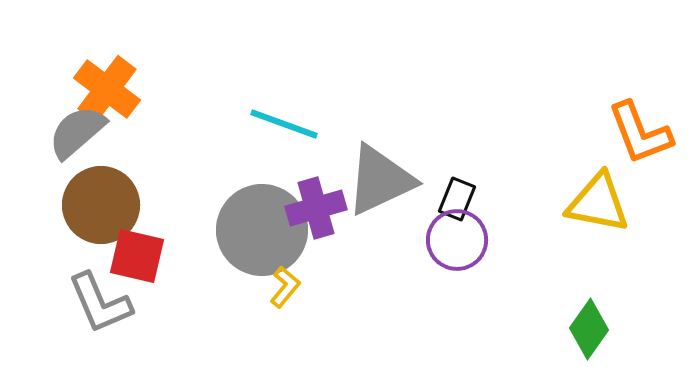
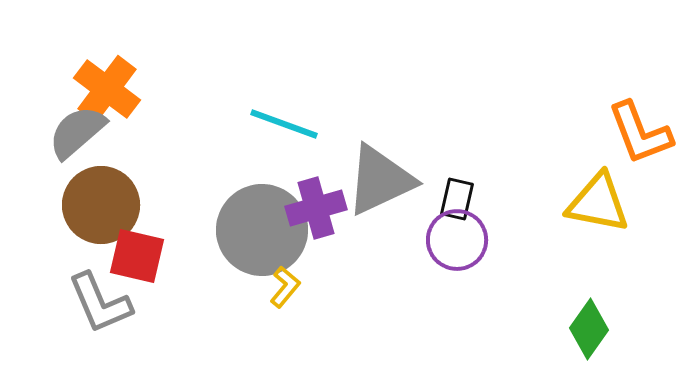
black rectangle: rotated 9 degrees counterclockwise
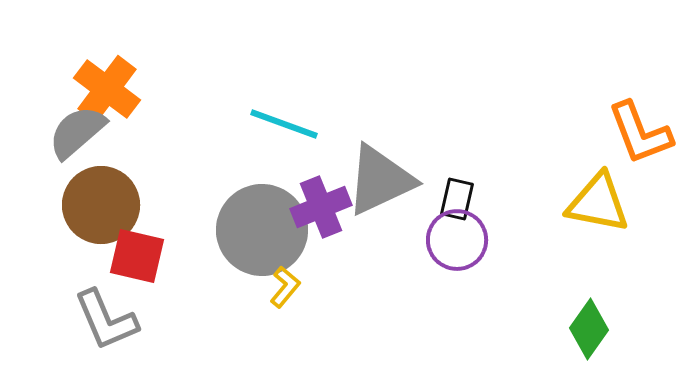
purple cross: moved 5 px right, 1 px up; rotated 6 degrees counterclockwise
gray L-shape: moved 6 px right, 17 px down
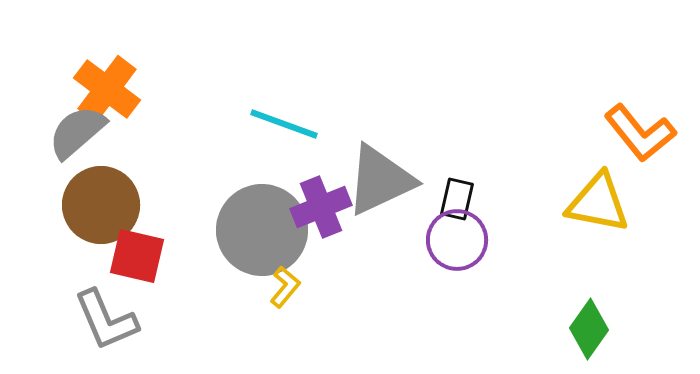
orange L-shape: rotated 18 degrees counterclockwise
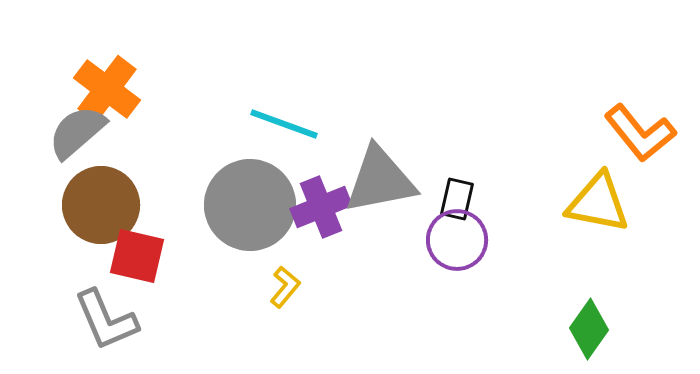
gray triangle: rotated 14 degrees clockwise
gray circle: moved 12 px left, 25 px up
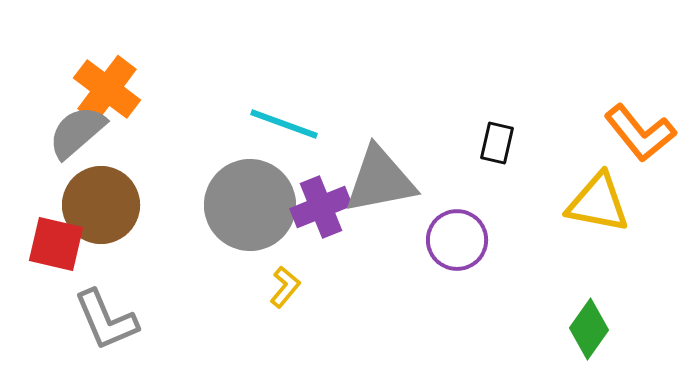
black rectangle: moved 40 px right, 56 px up
red square: moved 81 px left, 12 px up
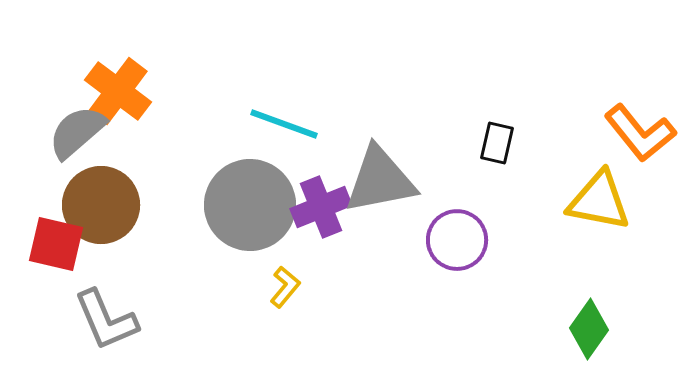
orange cross: moved 11 px right, 2 px down
yellow triangle: moved 1 px right, 2 px up
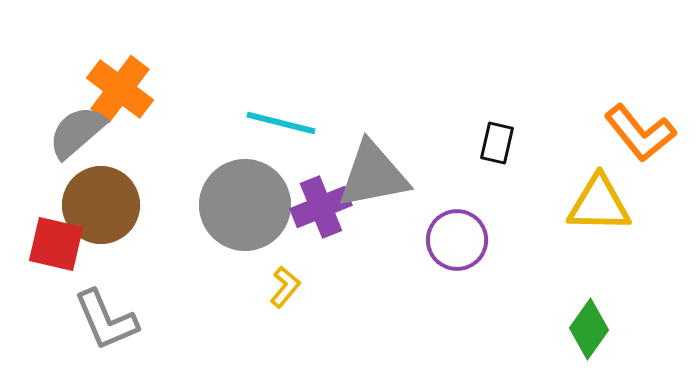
orange cross: moved 2 px right, 2 px up
cyan line: moved 3 px left, 1 px up; rotated 6 degrees counterclockwise
gray triangle: moved 7 px left, 5 px up
yellow triangle: moved 3 px down; rotated 10 degrees counterclockwise
gray circle: moved 5 px left
